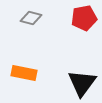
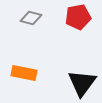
red pentagon: moved 6 px left, 1 px up
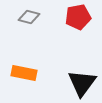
gray diamond: moved 2 px left, 1 px up
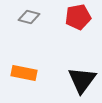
black triangle: moved 3 px up
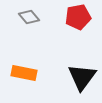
gray diamond: rotated 35 degrees clockwise
black triangle: moved 3 px up
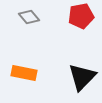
red pentagon: moved 3 px right, 1 px up
black triangle: rotated 8 degrees clockwise
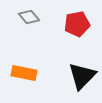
red pentagon: moved 4 px left, 8 px down
black triangle: moved 1 px up
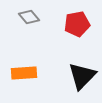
orange rectangle: rotated 15 degrees counterclockwise
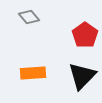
red pentagon: moved 8 px right, 11 px down; rotated 25 degrees counterclockwise
orange rectangle: moved 9 px right
